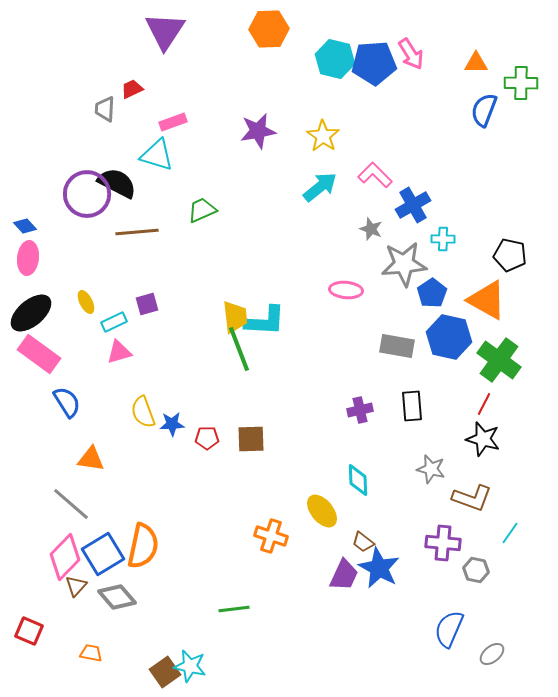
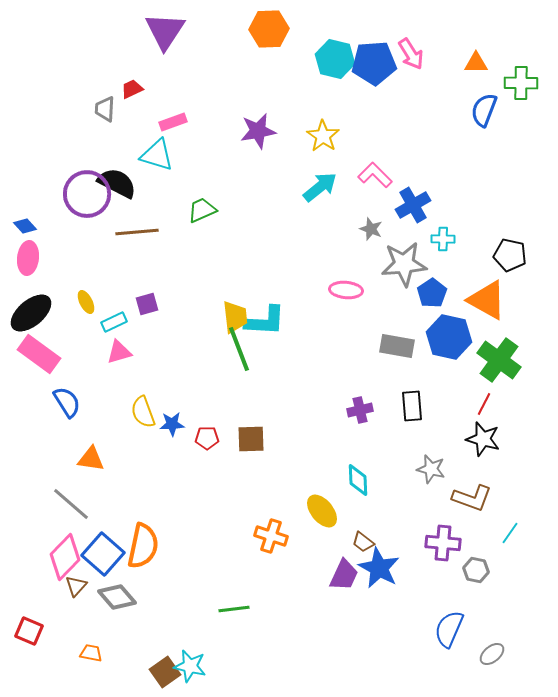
blue square at (103, 554): rotated 18 degrees counterclockwise
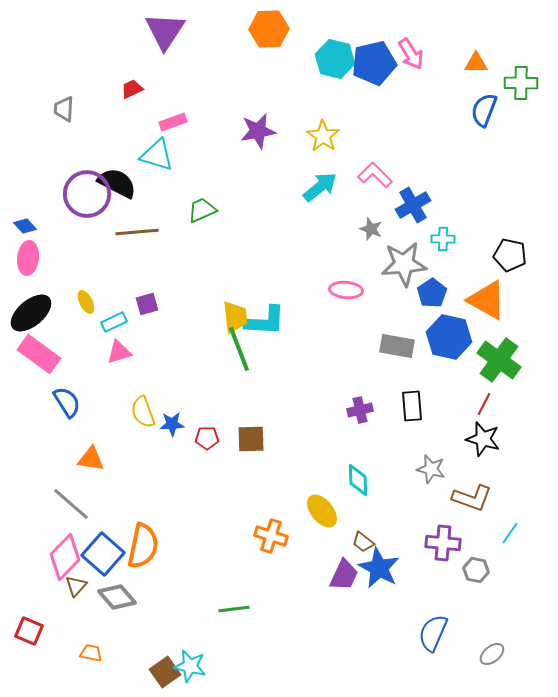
blue pentagon at (374, 63): rotated 9 degrees counterclockwise
gray trapezoid at (105, 109): moved 41 px left
blue semicircle at (449, 629): moved 16 px left, 4 px down
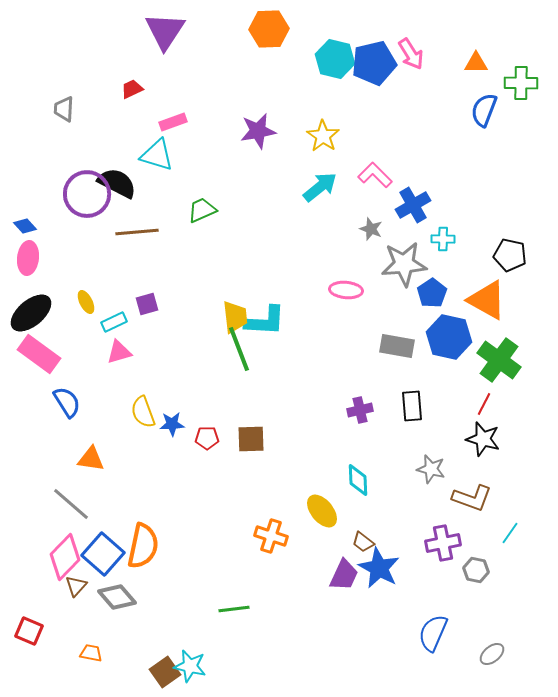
purple cross at (443, 543): rotated 16 degrees counterclockwise
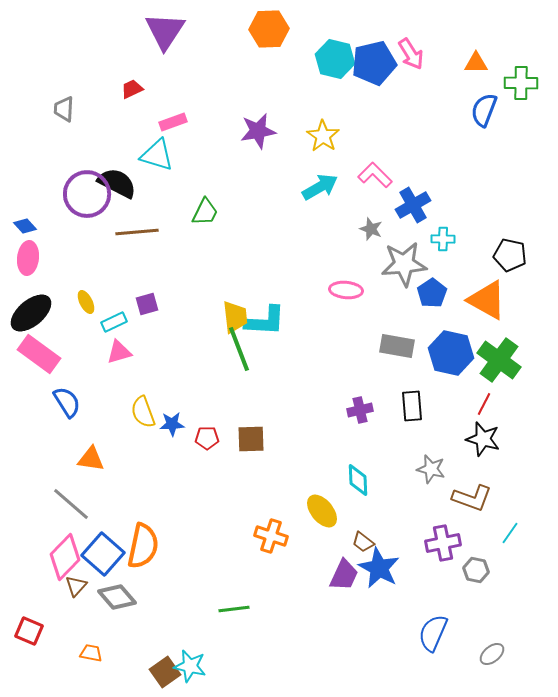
cyan arrow at (320, 187): rotated 9 degrees clockwise
green trapezoid at (202, 210): moved 3 px right, 2 px down; rotated 140 degrees clockwise
blue hexagon at (449, 337): moved 2 px right, 16 px down
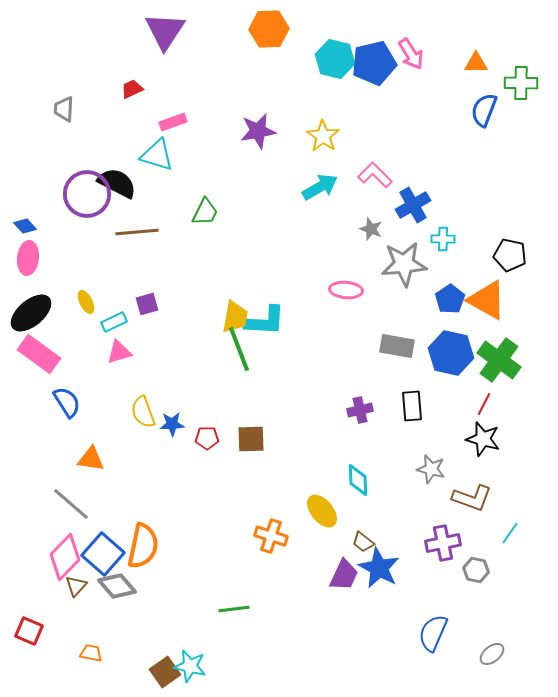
blue pentagon at (432, 293): moved 18 px right, 6 px down
yellow trapezoid at (235, 317): rotated 16 degrees clockwise
gray diamond at (117, 597): moved 11 px up
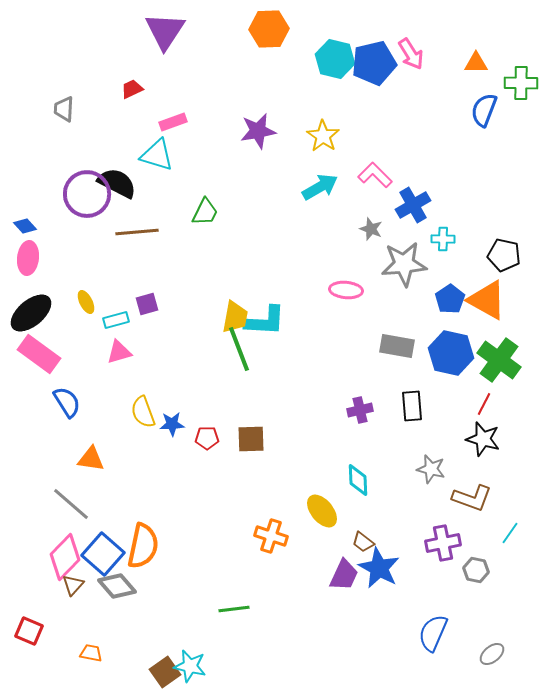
black pentagon at (510, 255): moved 6 px left
cyan rectangle at (114, 322): moved 2 px right, 2 px up; rotated 10 degrees clockwise
brown triangle at (76, 586): moved 3 px left, 1 px up
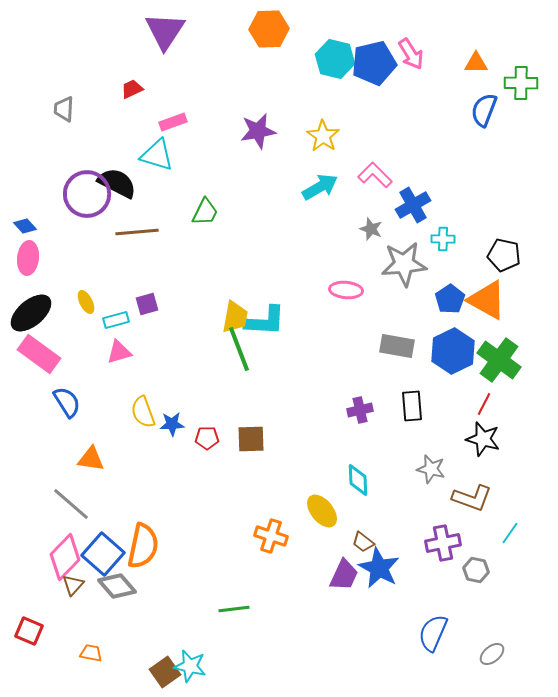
blue hexagon at (451, 353): moved 2 px right, 2 px up; rotated 21 degrees clockwise
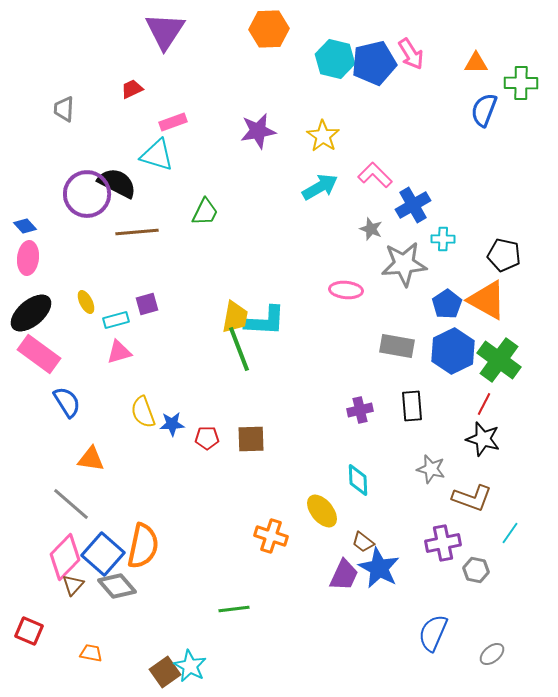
blue pentagon at (450, 299): moved 3 px left, 5 px down
cyan star at (190, 666): rotated 16 degrees clockwise
